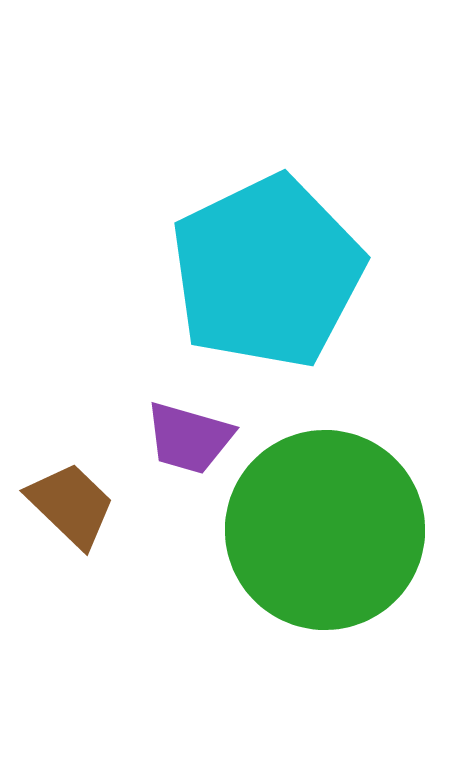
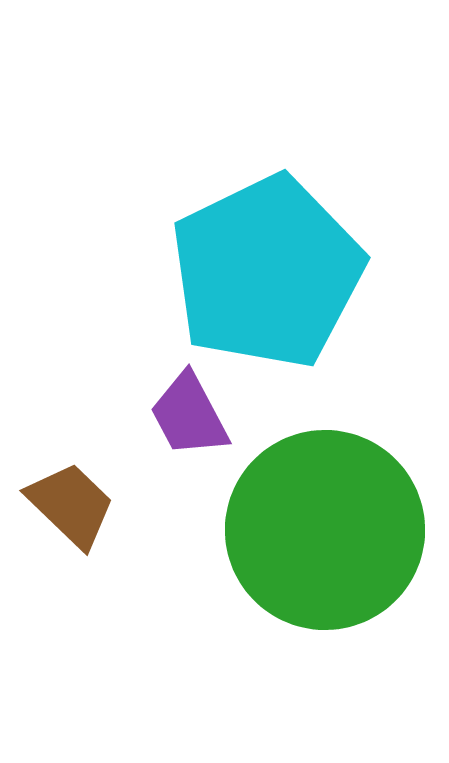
purple trapezoid: moved 23 px up; rotated 46 degrees clockwise
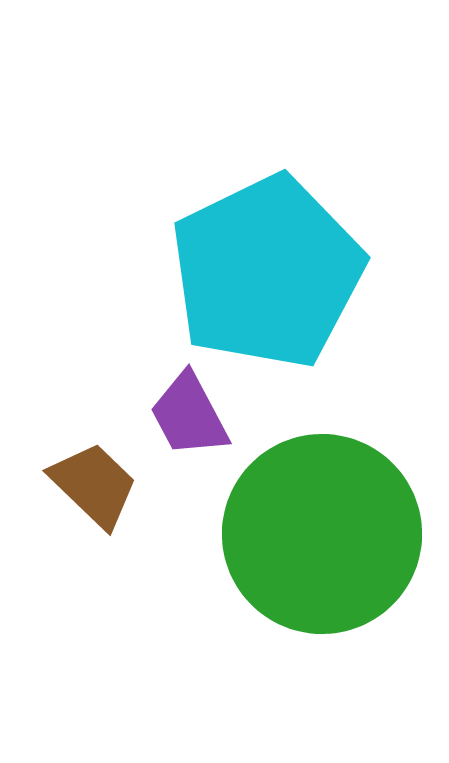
brown trapezoid: moved 23 px right, 20 px up
green circle: moved 3 px left, 4 px down
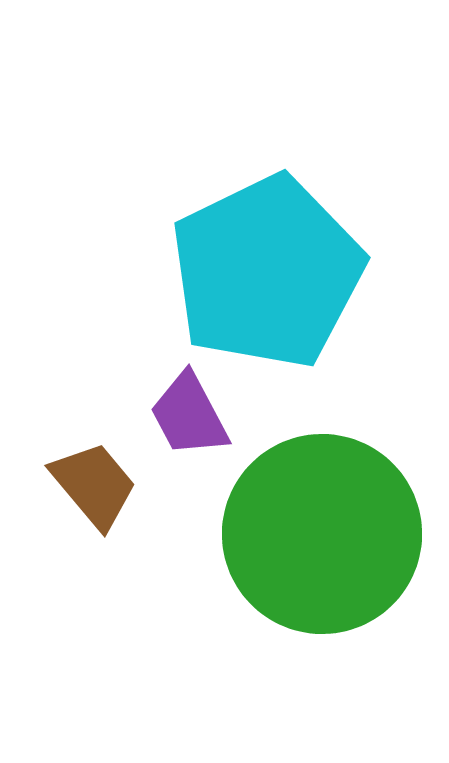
brown trapezoid: rotated 6 degrees clockwise
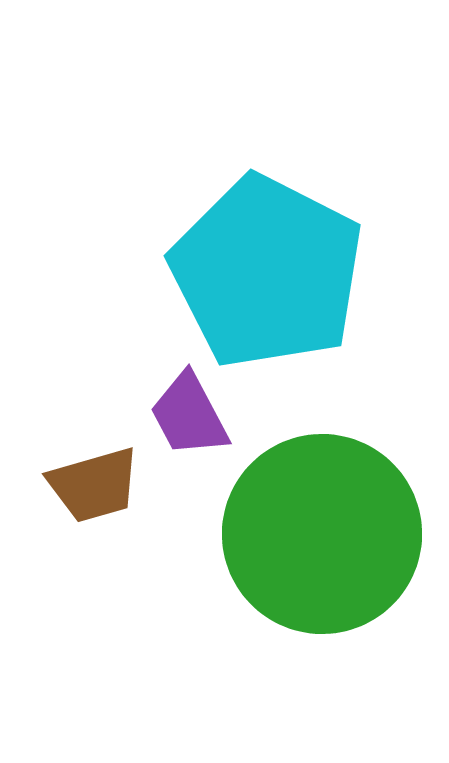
cyan pentagon: rotated 19 degrees counterclockwise
brown trapezoid: rotated 114 degrees clockwise
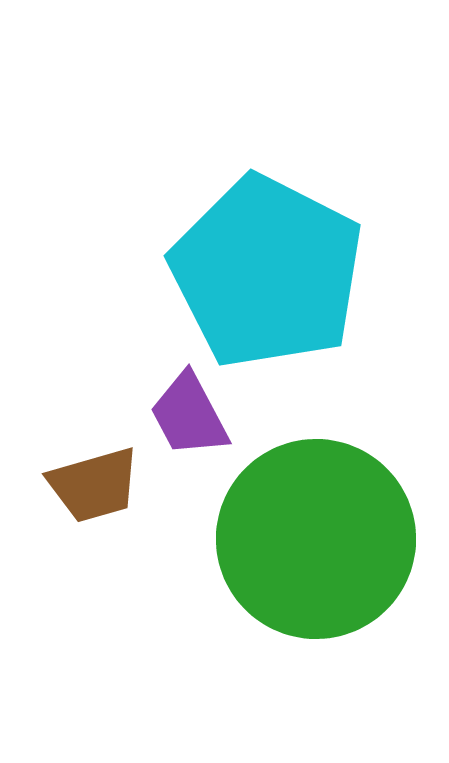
green circle: moved 6 px left, 5 px down
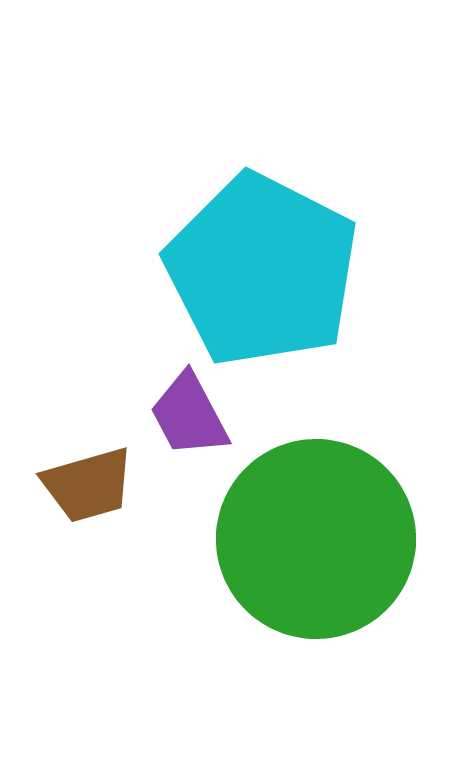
cyan pentagon: moved 5 px left, 2 px up
brown trapezoid: moved 6 px left
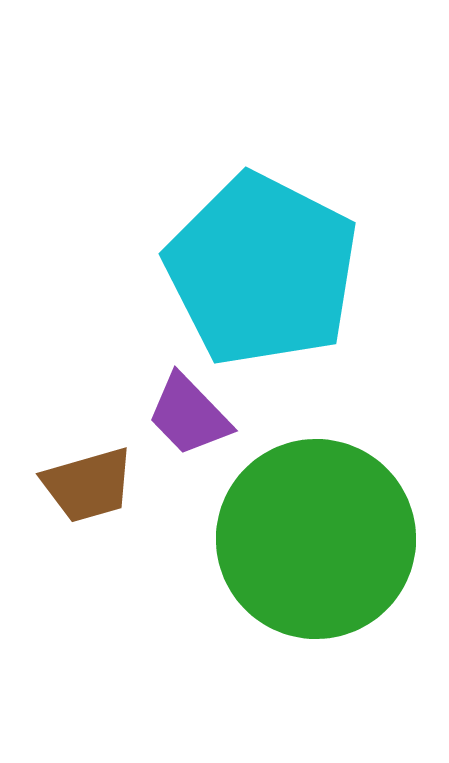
purple trapezoid: rotated 16 degrees counterclockwise
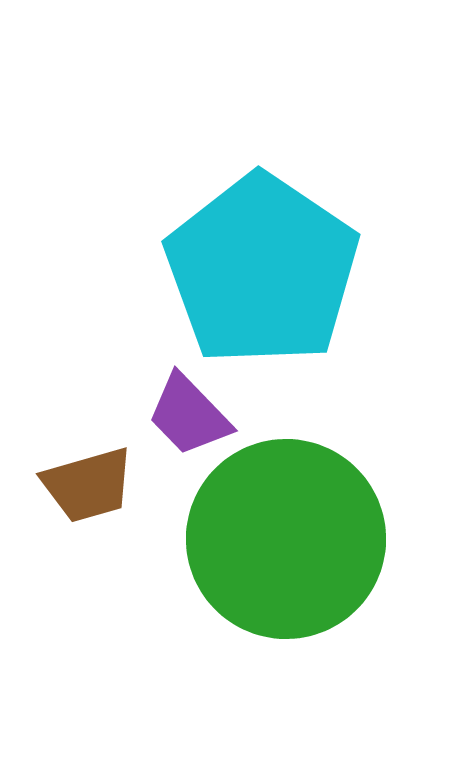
cyan pentagon: rotated 7 degrees clockwise
green circle: moved 30 px left
